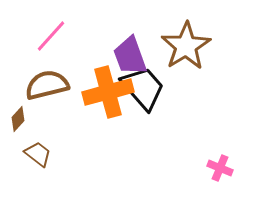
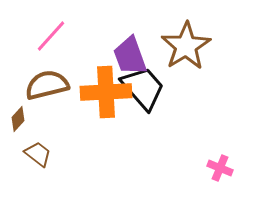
orange cross: moved 2 px left; rotated 12 degrees clockwise
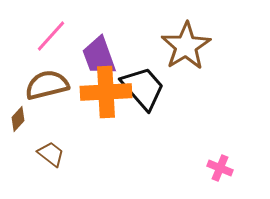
purple trapezoid: moved 31 px left
brown trapezoid: moved 13 px right
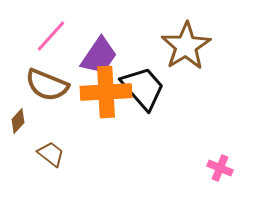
purple trapezoid: rotated 126 degrees counterclockwise
brown semicircle: rotated 144 degrees counterclockwise
brown diamond: moved 2 px down
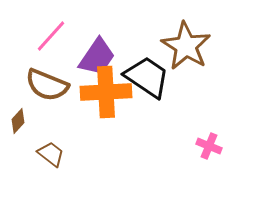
brown star: rotated 9 degrees counterclockwise
purple trapezoid: moved 2 px left, 1 px down
black trapezoid: moved 4 px right, 11 px up; rotated 15 degrees counterclockwise
pink cross: moved 11 px left, 22 px up
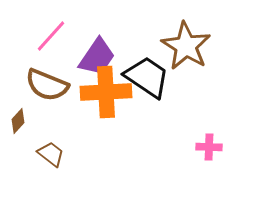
pink cross: moved 1 px down; rotated 20 degrees counterclockwise
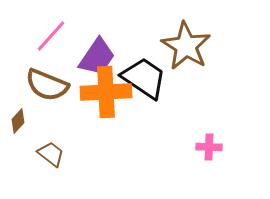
black trapezoid: moved 3 px left, 1 px down
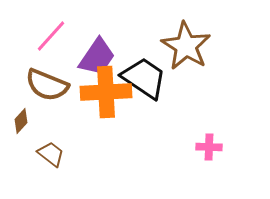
brown diamond: moved 3 px right
